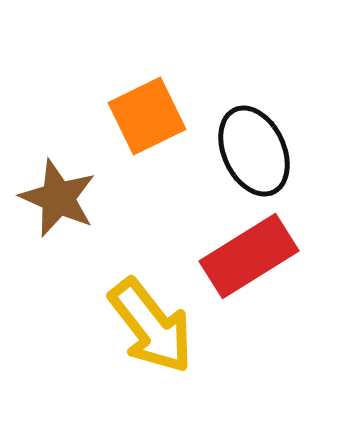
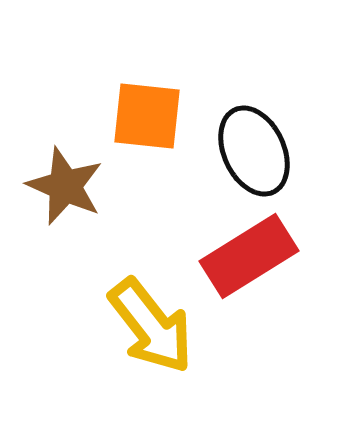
orange square: rotated 32 degrees clockwise
brown star: moved 7 px right, 12 px up
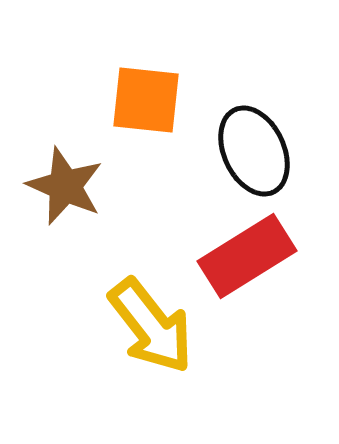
orange square: moved 1 px left, 16 px up
red rectangle: moved 2 px left
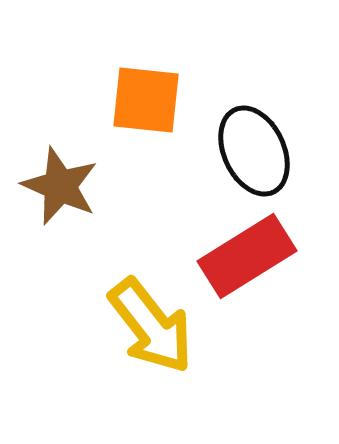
brown star: moved 5 px left
